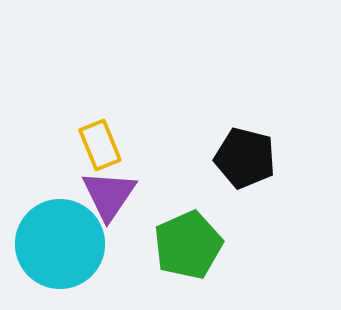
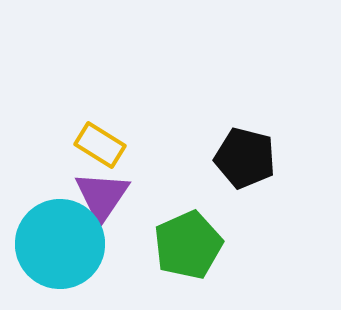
yellow rectangle: rotated 36 degrees counterclockwise
purple triangle: moved 7 px left, 1 px down
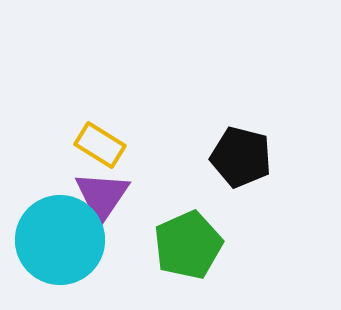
black pentagon: moved 4 px left, 1 px up
cyan circle: moved 4 px up
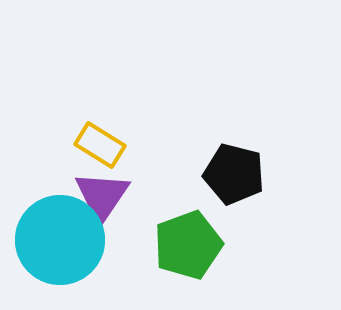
black pentagon: moved 7 px left, 17 px down
green pentagon: rotated 4 degrees clockwise
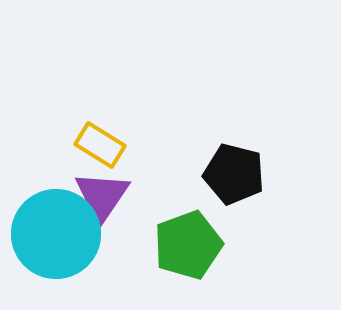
cyan circle: moved 4 px left, 6 px up
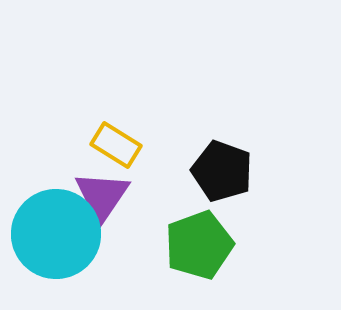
yellow rectangle: moved 16 px right
black pentagon: moved 12 px left, 3 px up; rotated 6 degrees clockwise
green pentagon: moved 11 px right
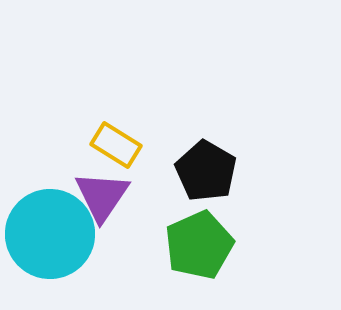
black pentagon: moved 16 px left; rotated 10 degrees clockwise
cyan circle: moved 6 px left
green pentagon: rotated 4 degrees counterclockwise
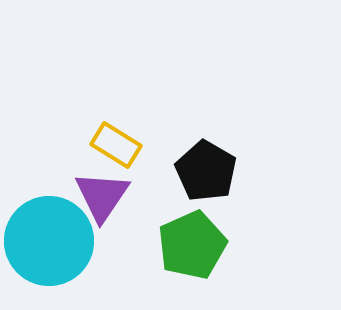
cyan circle: moved 1 px left, 7 px down
green pentagon: moved 7 px left
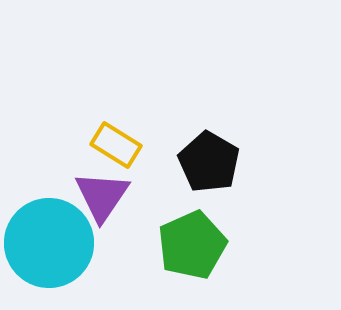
black pentagon: moved 3 px right, 9 px up
cyan circle: moved 2 px down
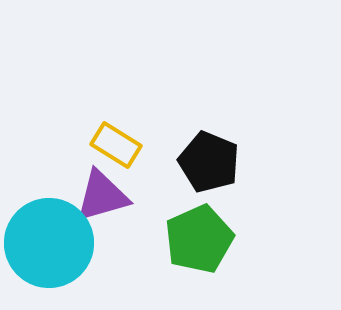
black pentagon: rotated 8 degrees counterclockwise
purple triangle: rotated 40 degrees clockwise
green pentagon: moved 7 px right, 6 px up
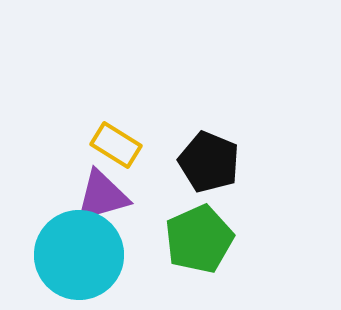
cyan circle: moved 30 px right, 12 px down
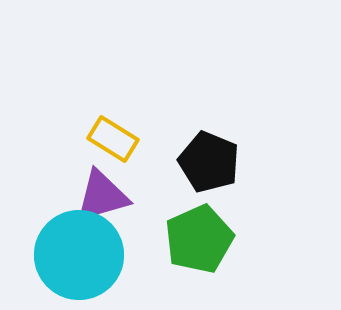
yellow rectangle: moved 3 px left, 6 px up
